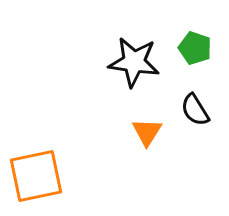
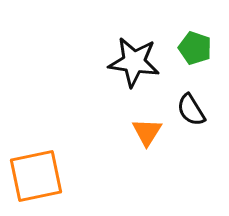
black semicircle: moved 4 px left
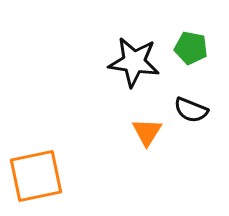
green pentagon: moved 4 px left; rotated 8 degrees counterclockwise
black semicircle: rotated 36 degrees counterclockwise
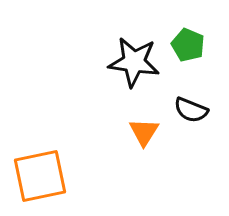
green pentagon: moved 3 px left, 3 px up; rotated 12 degrees clockwise
orange triangle: moved 3 px left
orange square: moved 4 px right
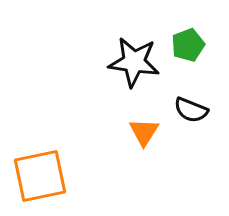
green pentagon: rotated 28 degrees clockwise
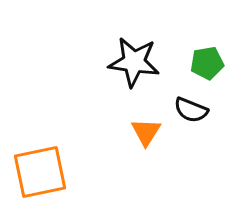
green pentagon: moved 19 px right, 18 px down; rotated 12 degrees clockwise
orange triangle: moved 2 px right
orange square: moved 4 px up
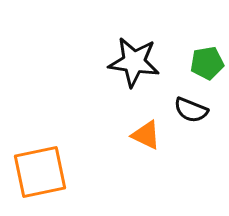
orange triangle: moved 3 px down; rotated 36 degrees counterclockwise
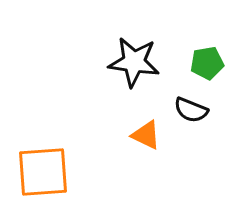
orange square: moved 3 px right; rotated 8 degrees clockwise
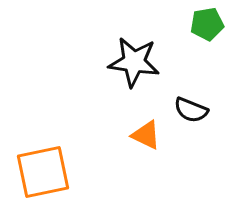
green pentagon: moved 39 px up
orange square: rotated 8 degrees counterclockwise
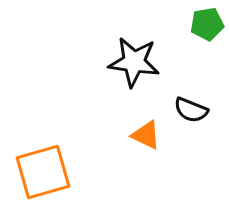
orange square: rotated 4 degrees counterclockwise
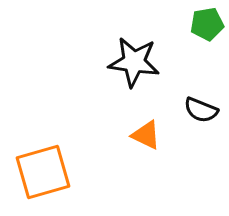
black semicircle: moved 10 px right
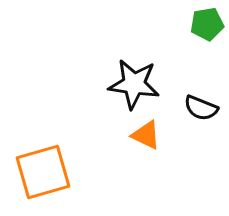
black star: moved 22 px down
black semicircle: moved 2 px up
